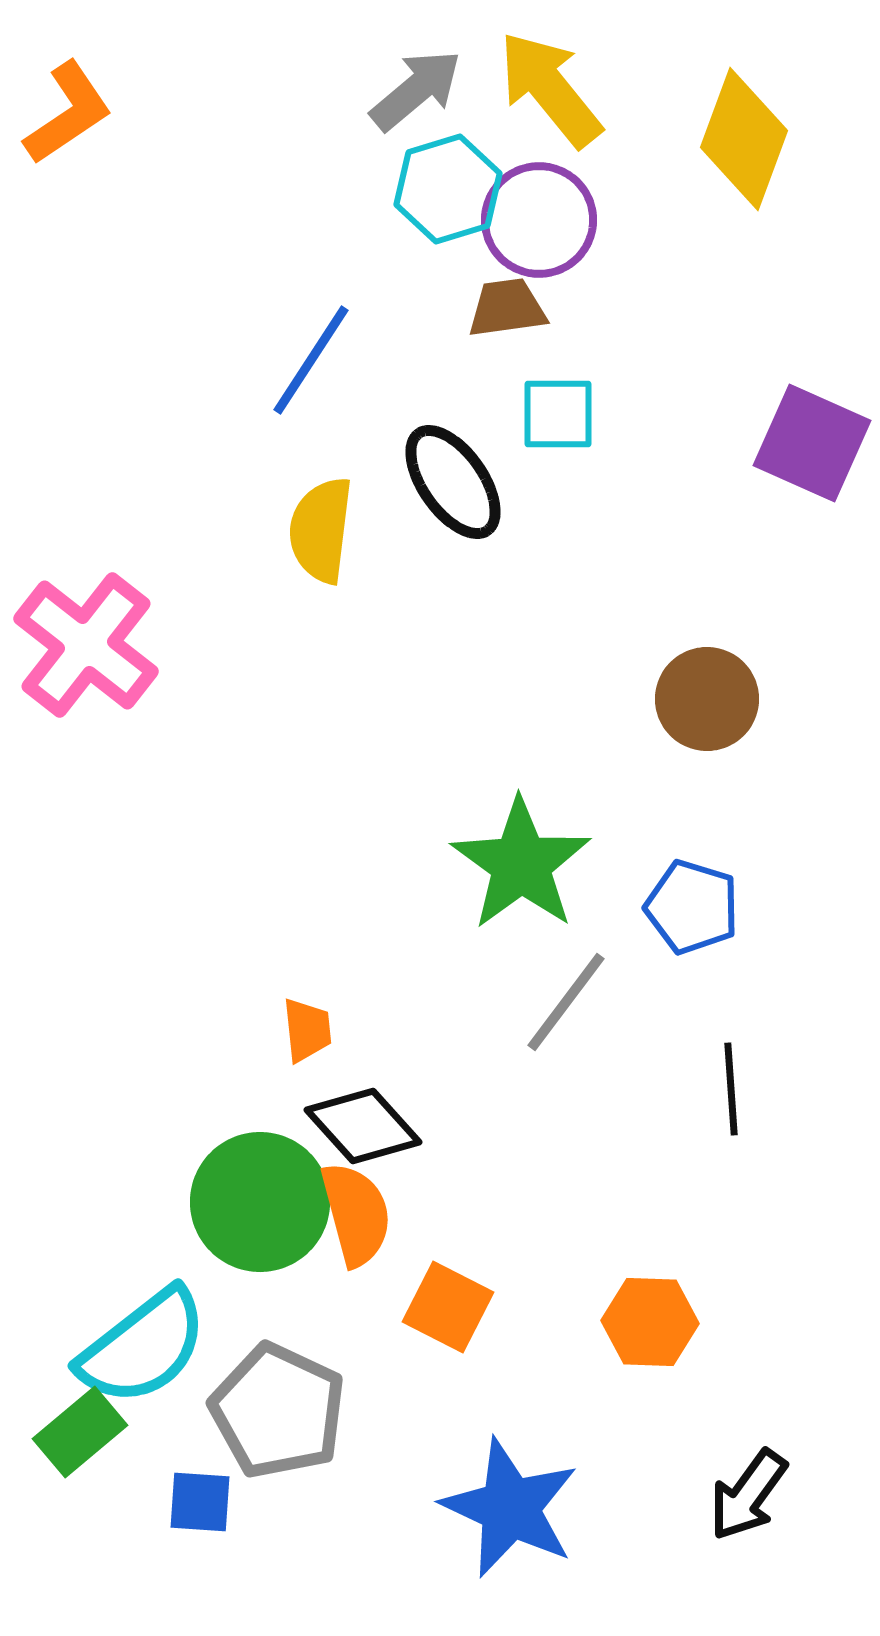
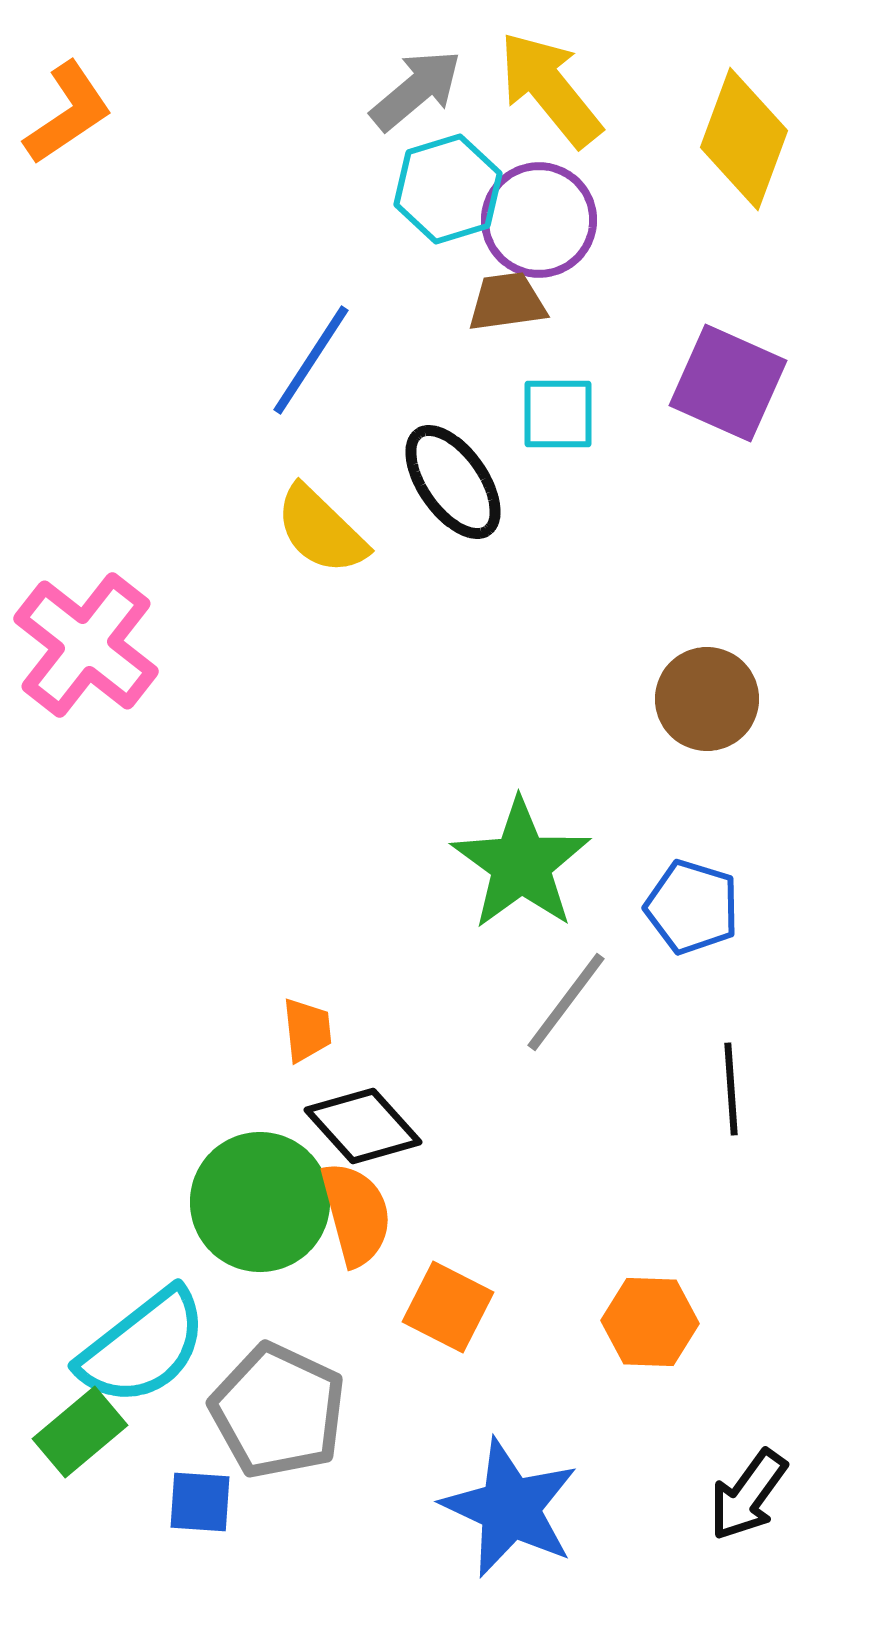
brown trapezoid: moved 6 px up
purple square: moved 84 px left, 60 px up
yellow semicircle: rotated 53 degrees counterclockwise
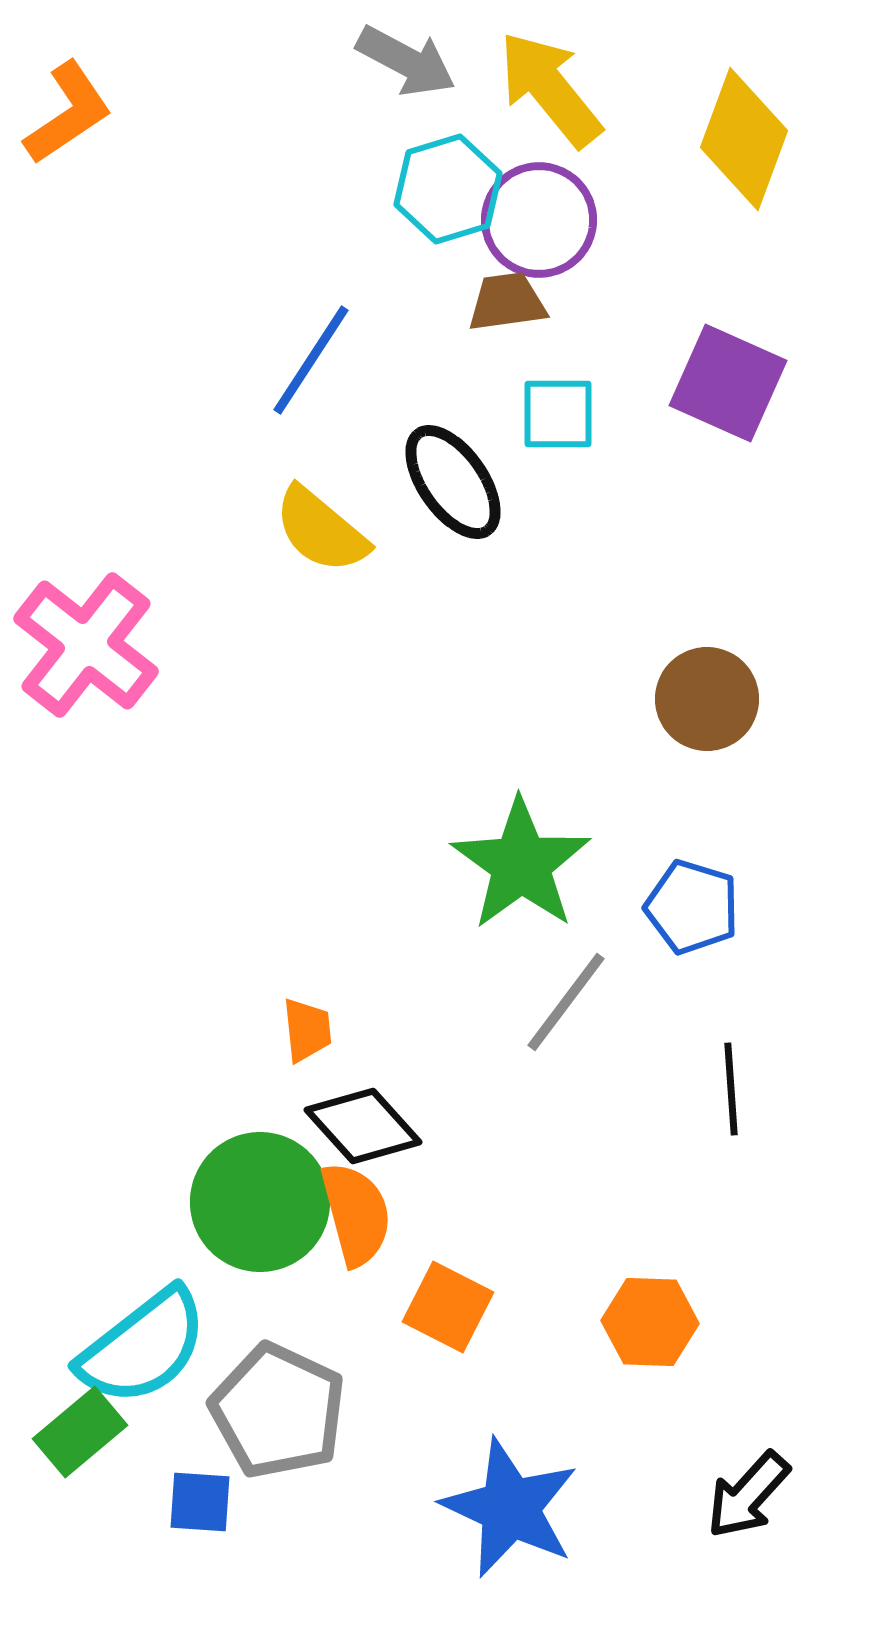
gray arrow: moved 10 px left, 29 px up; rotated 68 degrees clockwise
yellow semicircle: rotated 4 degrees counterclockwise
black arrow: rotated 6 degrees clockwise
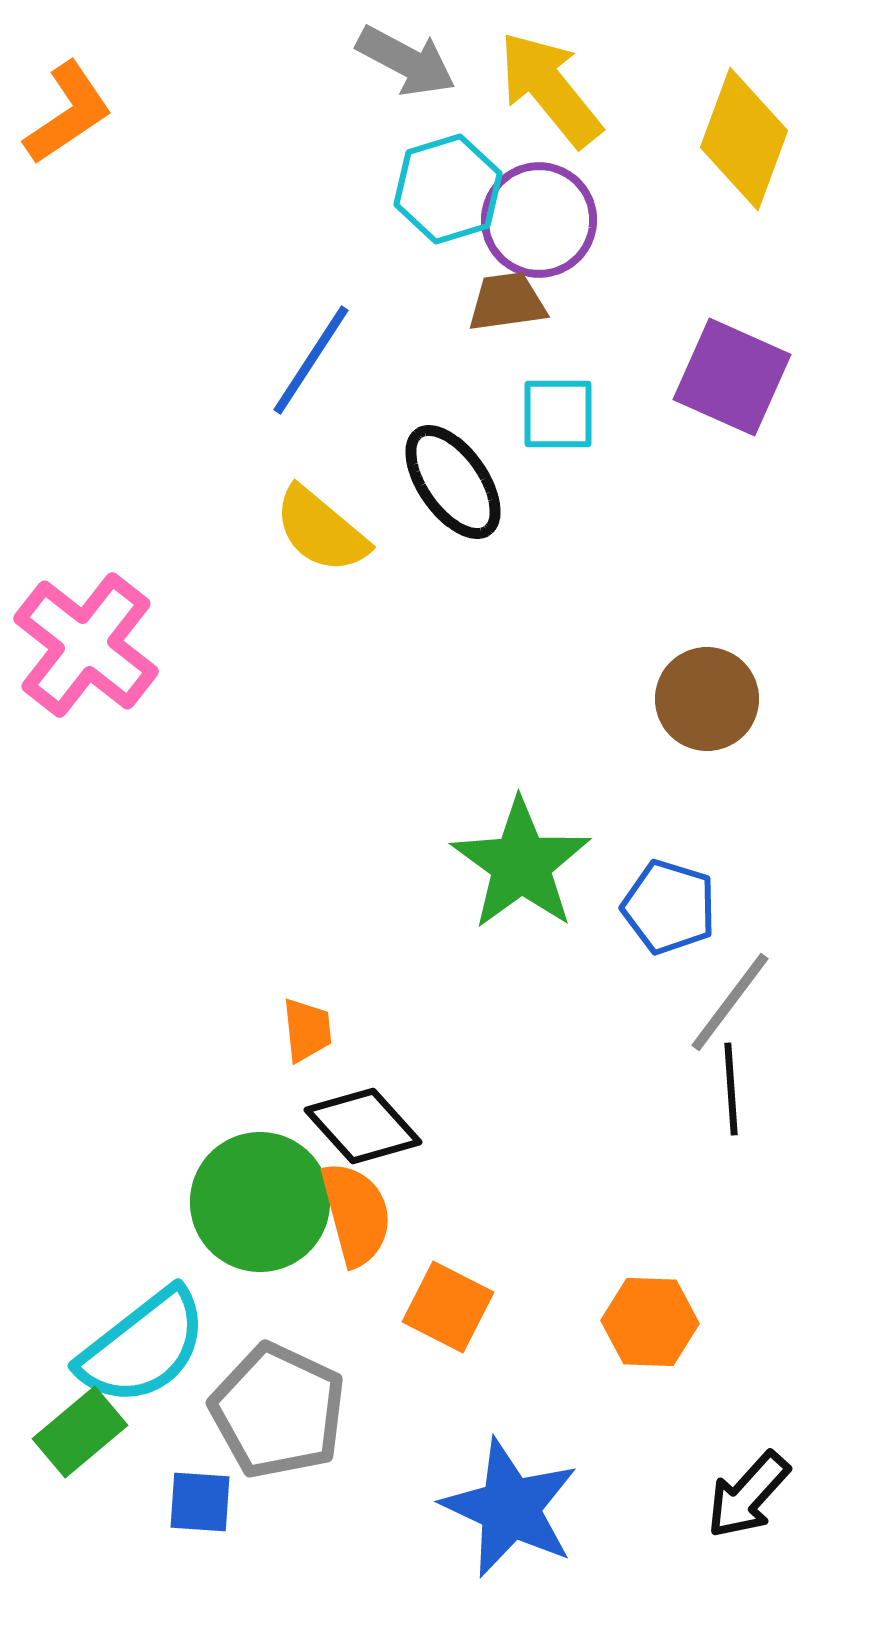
purple square: moved 4 px right, 6 px up
blue pentagon: moved 23 px left
gray line: moved 164 px right
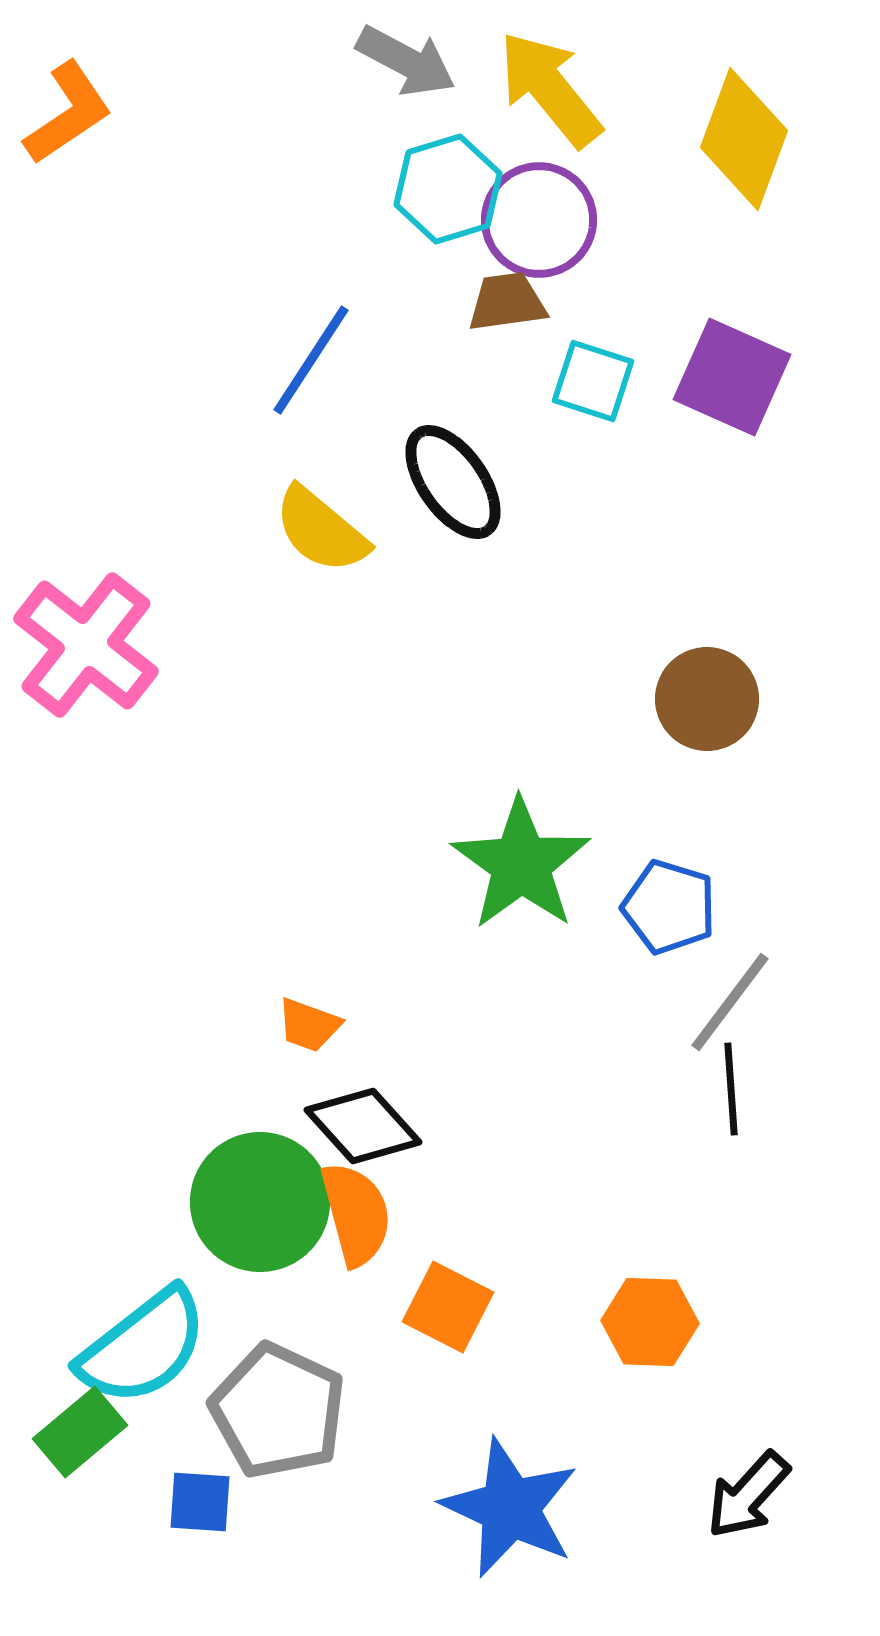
cyan square: moved 35 px right, 33 px up; rotated 18 degrees clockwise
orange trapezoid: moved 2 px right, 5 px up; rotated 116 degrees clockwise
